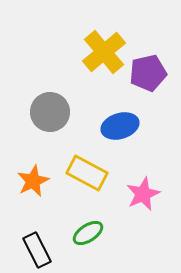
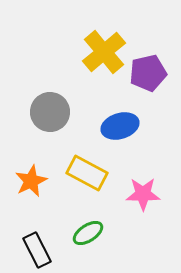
orange star: moved 2 px left
pink star: rotated 24 degrees clockwise
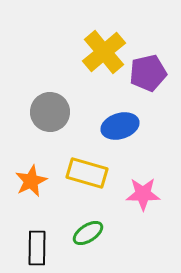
yellow rectangle: rotated 12 degrees counterclockwise
black rectangle: moved 2 px up; rotated 28 degrees clockwise
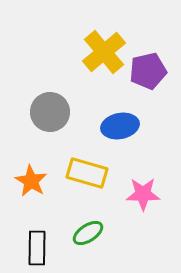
purple pentagon: moved 2 px up
blue ellipse: rotated 6 degrees clockwise
orange star: rotated 16 degrees counterclockwise
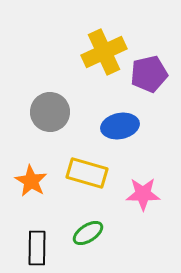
yellow cross: rotated 15 degrees clockwise
purple pentagon: moved 1 px right, 3 px down
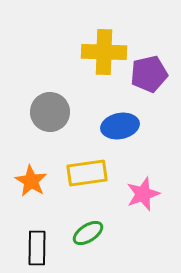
yellow cross: rotated 27 degrees clockwise
yellow rectangle: rotated 24 degrees counterclockwise
pink star: rotated 20 degrees counterclockwise
